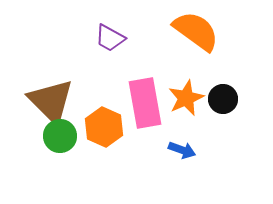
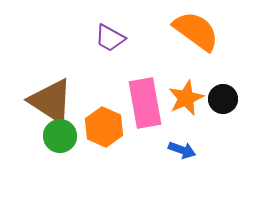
brown triangle: rotated 12 degrees counterclockwise
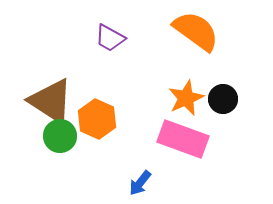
pink rectangle: moved 38 px right, 36 px down; rotated 60 degrees counterclockwise
orange hexagon: moved 7 px left, 8 px up
blue arrow: moved 42 px left, 33 px down; rotated 108 degrees clockwise
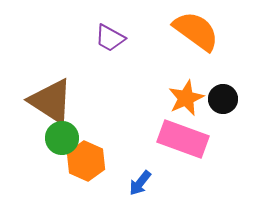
orange hexagon: moved 11 px left, 42 px down
green circle: moved 2 px right, 2 px down
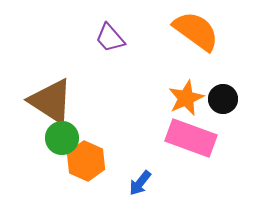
purple trapezoid: rotated 20 degrees clockwise
pink rectangle: moved 8 px right, 1 px up
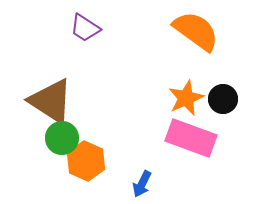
purple trapezoid: moved 25 px left, 10 px up; rotated 16 degrees counterclockwise
blue arrow: moved 2 px right, 1 px down; rotated 12 degrees counterclockwise
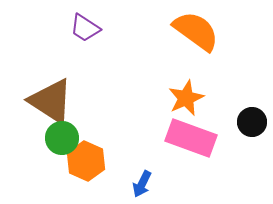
black circle: moved 29 px right, 23 px down
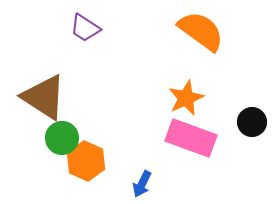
orange semicircle: moved 5 px right
brown triangle: moved 7 px left, 4 px up
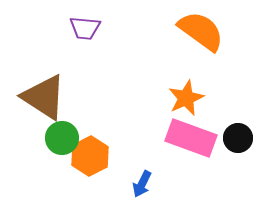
purple trapezoid: rotated 28 degrees counterclockwise
black circle: moved 14 px left, 16 px down
orange hexagon: moved 4 px right, 5 px up; rotated 9 degrees clockwise
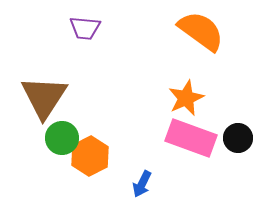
brown triangle: rotated 30 degrees clockwise
